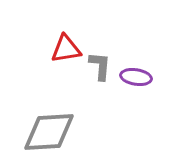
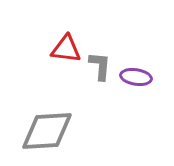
red triangle: rotated 16 degrees clockwise
gray diamond: moved 2 px left, 1 px up
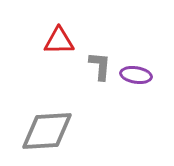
red triangle: moved 7 px left, 8 px up; rotated 8 degrees counterclockwise
purple ellipse: moved 2 px up
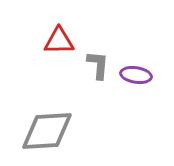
gray L-shape: moved 2 px left, 1 px up
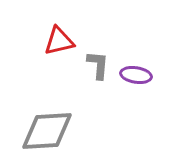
red triangle: rotated 12 degrees counterclockwise
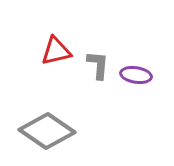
red triangle: moved 3 px left, 10 px down
gray diamond: rotated 38 degrees clockwise
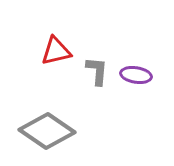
gray L-shape: moved 1 px left, 6 px down
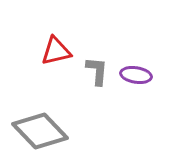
gray diamond: moved 7 px left; rotated 12 degrees clockwise
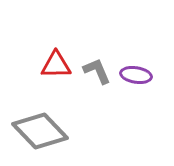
red triangle: moved 14 px down; rotated 12 degrees clockwise
gray L-shape: rotated 28 degrees counterclockwise
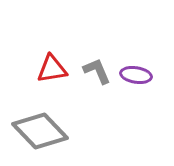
red triangle: moved 4 px left, 4 px down; rotated 8 degrees counterclockwise
